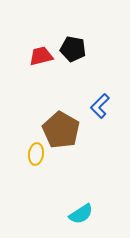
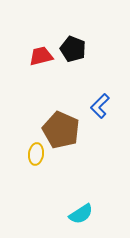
black pentagon: rotated 10 degrees clockwise
brown pentagon: rotated 6 degrees counterclockwise
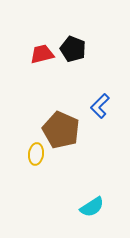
red trapezoid: moved 1 px right, 2 px up
cyan semicircle: moved 11 px right, 7 px up
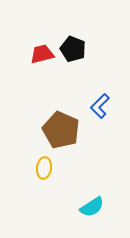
yellow ellipse: moved 8 px right, 14 px down
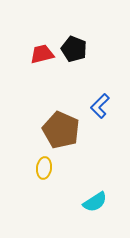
black pentagon: moved 1 px right
cyan semicircle: moved 3 px right, 5 px up
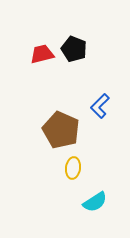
yellow ellipse: moved 29 px right
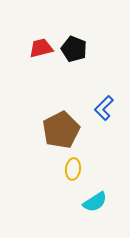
red trapezoid: moved 1 px left, 6 px up
blue L-shape: moved 4 px right, 2 px down
brown pentagon: rotated 21 degrees clockwise
yellow ellipse: moved 1 px down
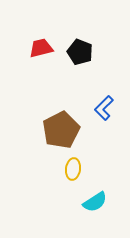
black pentagon: moved 6 px right, 3 px down
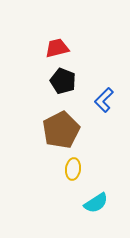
red trapezoid: moved 16 px right
black pentagon: moved 17 px left, 29 px down
blue L-shape: moved 8 px up
cyan semicircle: moved 1 px right, 1 px down
